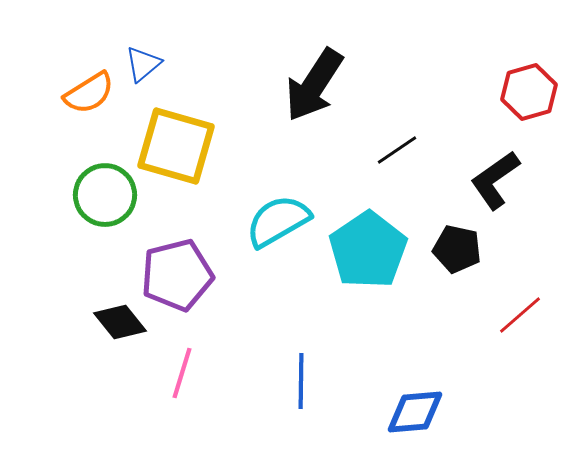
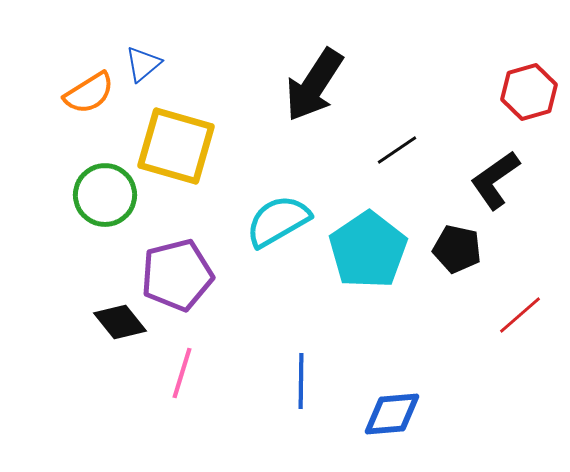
blue diamond: moved 23 px left, 2 px down
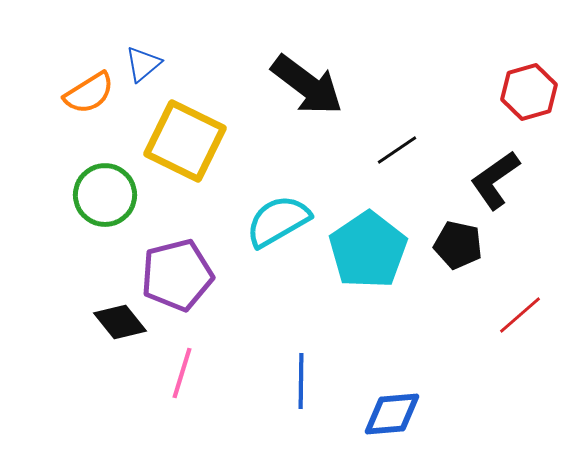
black arrow: moved 7 px left; rotated 86 degrees counterclockwise
yellow square: moved 9 px right, 5 px up; rotated 10 degrees clockwise
black pentagon: moved 1 px right, 4 px up
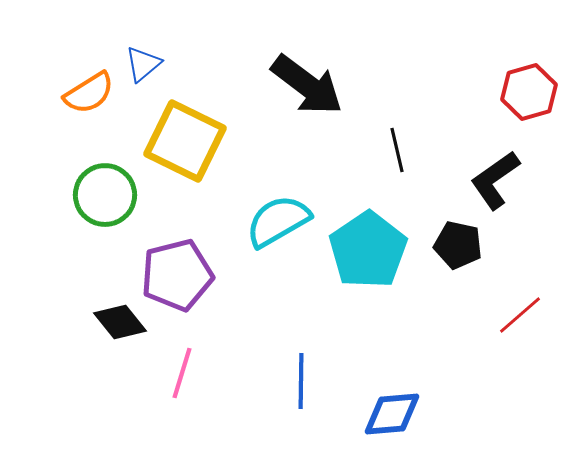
black line: rotated 69 degrees counterclockwise
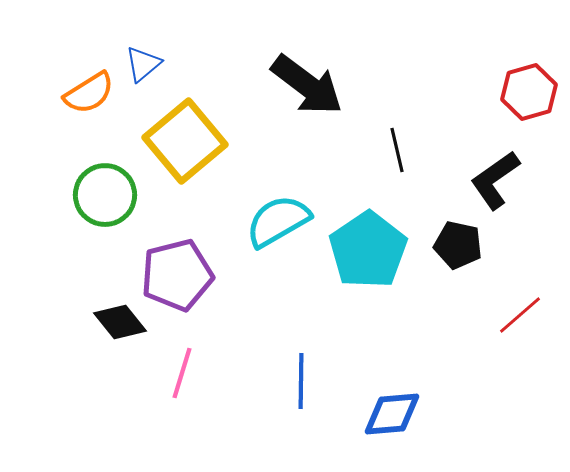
yellow square: rotated 24 degrees clockwise
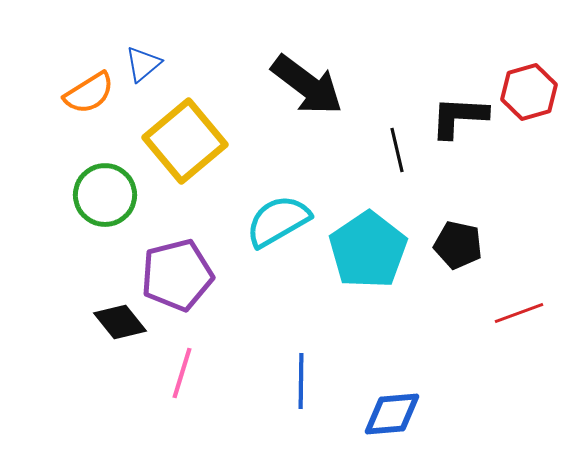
black L-shape: moved 36 px left, 63 px up; rotated 38 degrees clockwise
red line: moved 1 px left, 2 px up; rotated 21 degrees clockwise
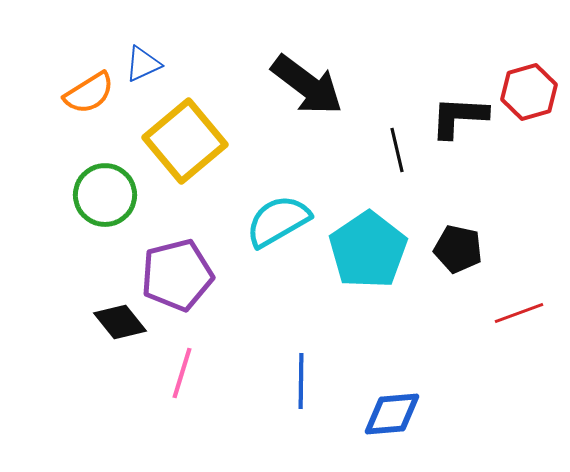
blue triangle: rotated 15 degrees clockwise
black pentagon: moved 4 px down
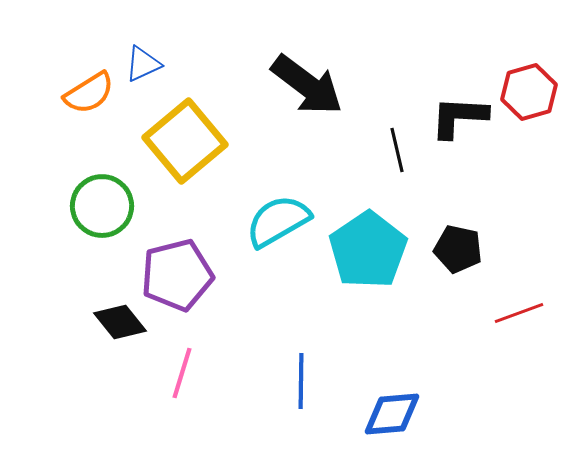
green circle: moved 3 px left, 11 px down
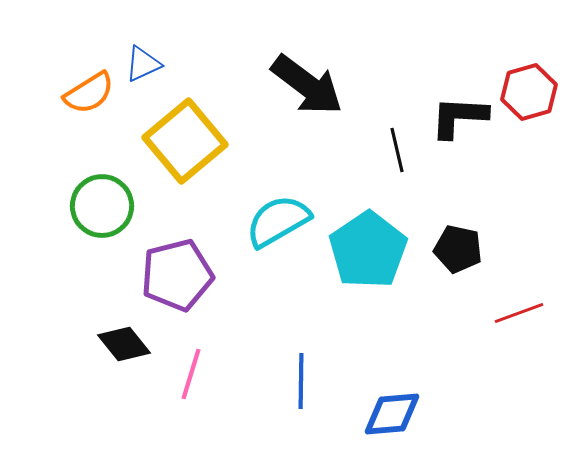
black diamond: moved 4 px right, 22 px down
pink line: moved 9 px right, 1 px down
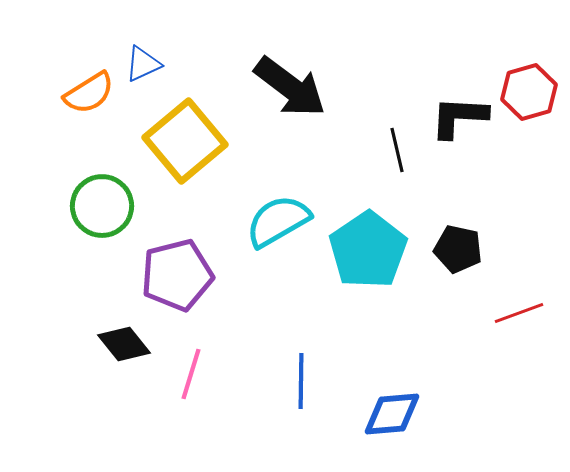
black arrow: moved 17 px left, 2 px down
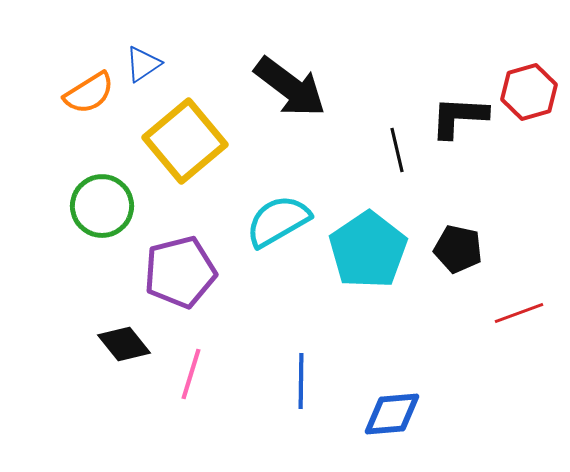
blue triangle: rotated 9 degrees counterclockwise
purple pentagon: moved 3 px right, 3 px up
